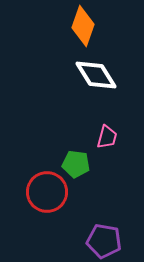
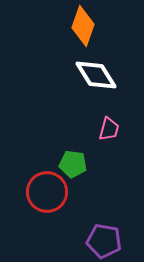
pink trapezoid: moved 2 px right, 8 px up
green pentagon: moved 3 px left
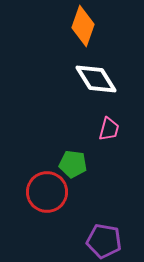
white diamond: moved 4 px down
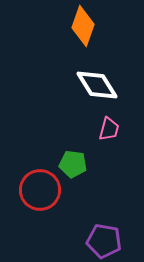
white diamond: moved 1 px right, 6 px down
red circle: moved 7 px left, 2 px up
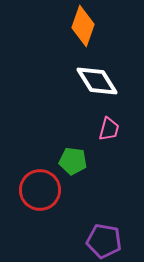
white diamond: moved 4 px up
green pentagon: moved 3 px up
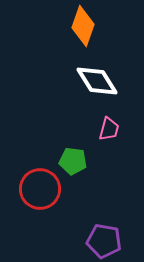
red circle: moved 1 px up
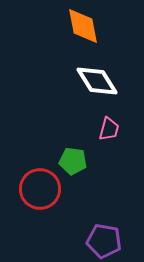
orange diamond: rotated 30 degrees counterclockwise
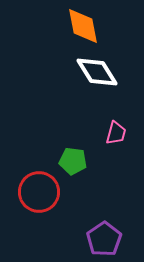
white diamond: moved 9 px up
pink trapezoid: moved 7 px right, 4 px down
red circle: moved 1 px left, 3 px down
purple pentagon: moved 2 px up; rotated 28 degrees clockwise
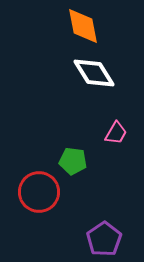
white diamond: moved 3 px left, 1 px down
pink trapezoid: rotated 15 degrees clockwise
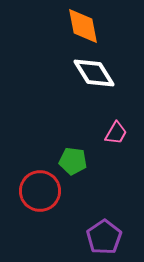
red circle: moved 1 px right, 1 px up
purple pentagon: moved 2 px up
